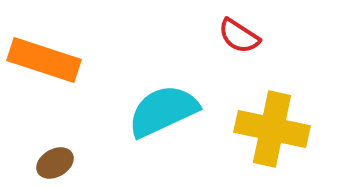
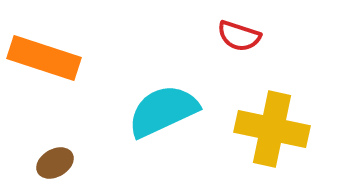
red semicircle: rotated 15 degrees counterclockwise
orange rectangle: moved 2 px up
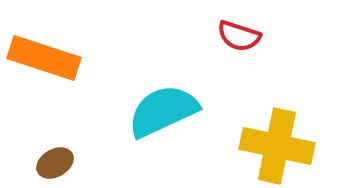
yellow cross: moved 5 px right, 17 px down
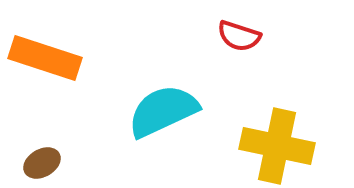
orange rectangle: moved 1 px right
brown ellipse: moved 13 px left
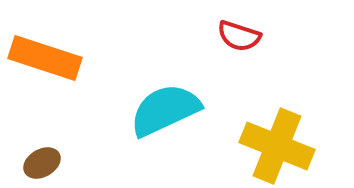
cyan semicircle: moved 2 px right, 1 px up
yellow cross: rotated 10 degrees clockwise
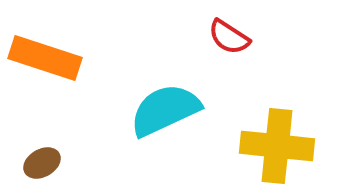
red semicircle: moved 10 px left, 1 px down; rotated 15 degrees clockwise
yellow cross: rotated 16 degrees counterclockwise
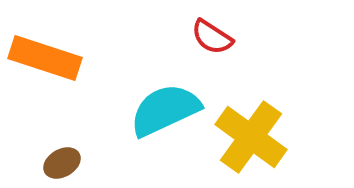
red semicircle: moved 17 px left
yellow cross: moved 26 px left, 9 px up; rotated 30 degrees clockwise
brown ellipse: moved 20 px right
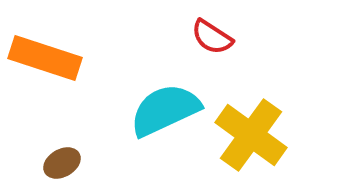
yellow cross: moved 2 px up
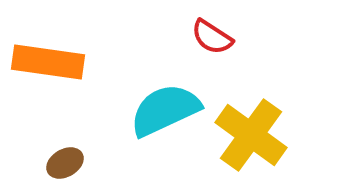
orange rectangle: moved 3 px right, 4 px down; rotated 10 degrees counterclockwise
brown ellipse: moved 3 px right
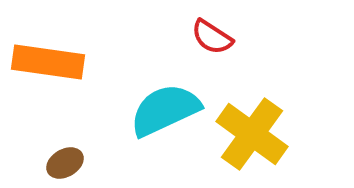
yellow cross: moved 1 px right, 1 px up
